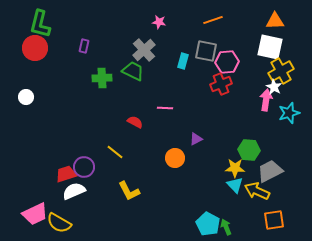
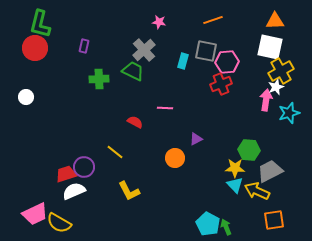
green cross: moved 3 px left, 1 px down
white star: moved 2 px right; rotated 21 degrees clockwise
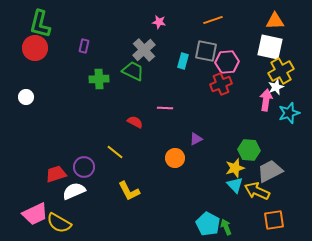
yellow star: rotated 18 degrees counterclockwise
red trapezoid: moved 10 px left
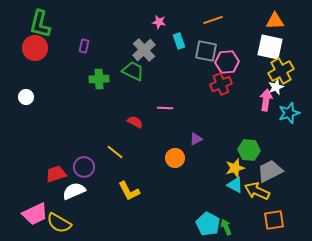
cyan rectangle: moved 4 px left, 20 px up; rotated 35 degrees counterclockwise
cyan triangle: rotated 18 degrees counterclockwise
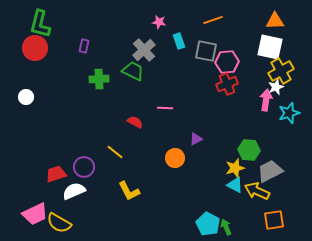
red cross: moved 6 px right
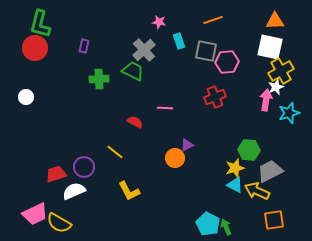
red cross: moved 12 px left, 13 px down
purple triangle: moved 9 px left, 6 px down
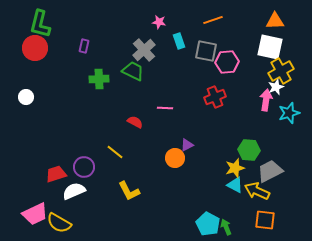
orange square: moved 9 px left; rotated 15 degrees clockwise
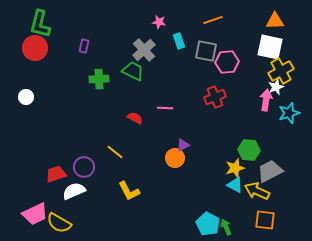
red semicircle: moved 4 px up
purple triangle: moved 4 px left
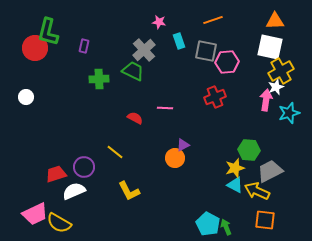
green L-shape: moved 8 px right, 8 px down
